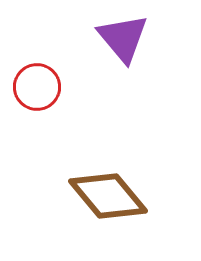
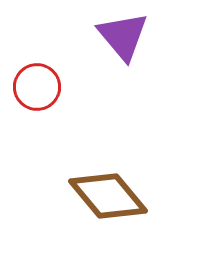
purple triangle: moved 2 px up
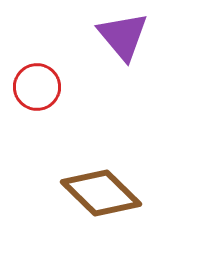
brown diamond: moved 7 px left, 3 px up; rotated 6 degrees counterclockwise
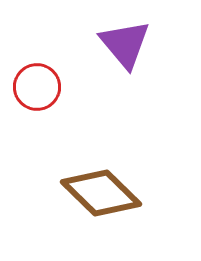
purple triangle: moved 2 px right, 8 px down
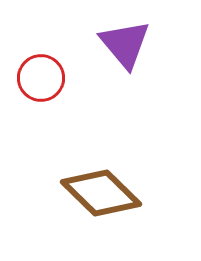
red circle: moved 4 px right, 9 px up
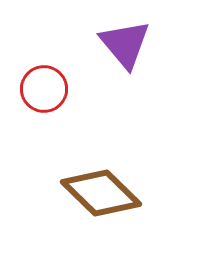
red circle: moved 3 px right, 11 px down
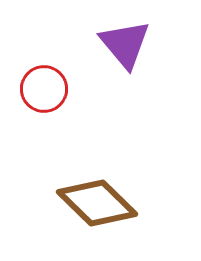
brown diamond: moved 4 px left, 10 px down
